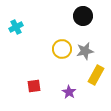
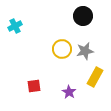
cyan cross: moved 1 px left, 1 px up
yellow rectangle: moved 1 px left, 2 px down
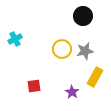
cyan cross: moved 13 px down
purple star: moved 3 px right
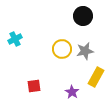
yellow rectangle: moved 1 px right
